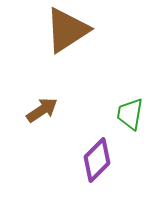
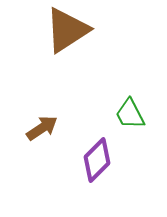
brown arrow: moved 18 px down
green trapezoid: rotated 36 degrees counterclockwise
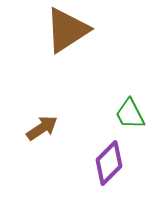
purple diamond: moved 12 px right, 3 px down
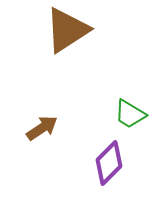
green trapezoid: rotated 32 degrees counterclockwise
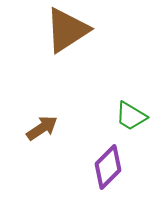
green trapezoid: moved 1 px right, 2 px down
purple diamond: moved 1 px left, 4 px down
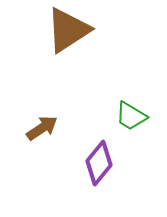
brown triangle: moved 1 px right
purple diamond: moved 9 px left, 4 px up; rotated 6 degrees counterclockwise
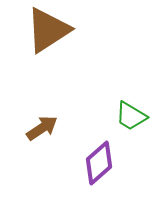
brown triangle: moved 20 px left
purple diamond: rotated 9 degrees clockwise
